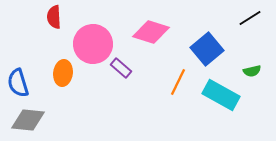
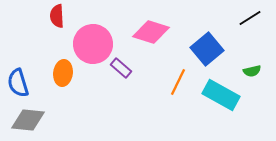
red semicircle: moved 3 px right, 1 px up
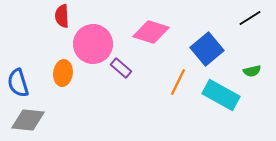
red semicircle: moved 5 px right
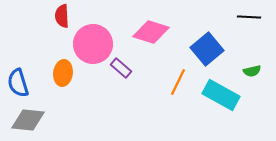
black line: moved 1 px left, 1 px up; rotated 35 degrees clockwise
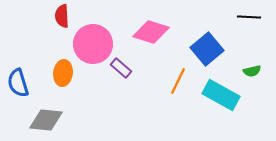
orange line: moved 1 px up
gray diamond: moved 18 px right
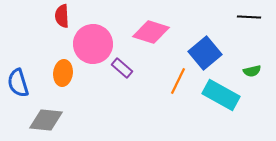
blue square: moved 2 px left, 4 px down
purple rectangle: moved 1 px right
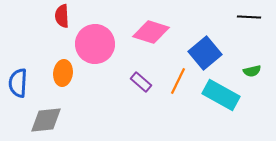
pink circle: moved 2 px right
purple rectangle: moved 19 px right, 14 px down
blue semicircle: rotated 20 degrees clockwise
gray diamond: rotated 12 degrees counterclockwise
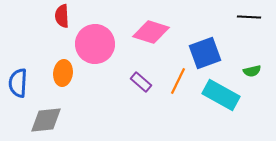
blue square: rotated 20 degrees clockwise
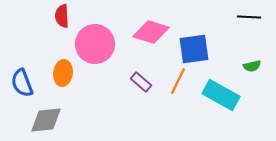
blue square: moved 11 px left, 4 px up; rotated 12 degrees clockwise
green semicircle: moved 5 px up
blue semicircle: moved 4 px right; rotated 24 degrees counterclockwise
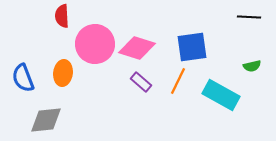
pink diamond: moved 14 px left, 16 px down
blue square: moved 2 px left, 2 px up
blue semicircle: moved 1 px right, 5 px up
